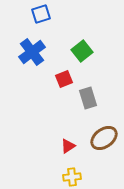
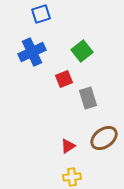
blue cross: rotated 12 degrees clockwise
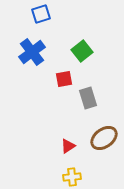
blue cross: rotated 12 degrees counterclockwise
red square: rotated 12 degrees clockwise
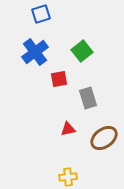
blue cross: moved 3 px right
red square: moved 5 px left
red triangle: moved 17 px up; rotated 21 degrees clockwise
yellow cross: moved 4 px left
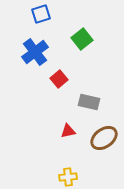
green square: moved 12 px up
red square: rotated 30 degrees counterclockwise
gray rectangle: moved 1 px right, 4 px down; rotated 60 degrees counterclockwise
red triangle: moved 2 px down
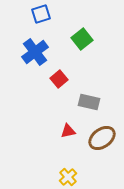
brown ellipse: moved 2 px left
yellow cross: rotated 36 degrees counterclockwise
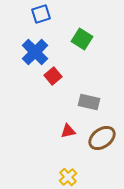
green square: rotated 20 degrees counterclockwise
blue cross: rotated 8 degrees counterclockwise
red square: moved 6 px left, 3 px up
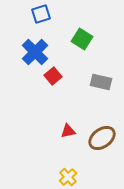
gray rectangle: moved 12 px right, 20 px up
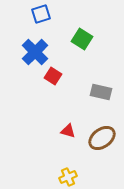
red square: rotated 18 degrees counterclockwise
gray rectangle: moved 10 px down
red triangle: rotated 28 degrees clockwise
yellow cross: rotated 18 degrees clockwise
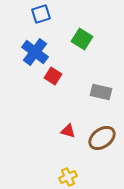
blue cross: rotated 8 degrees counterclockwise
